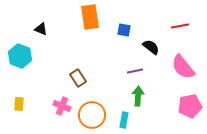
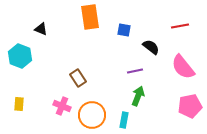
green arrow: rotated 18 degrees clockwise
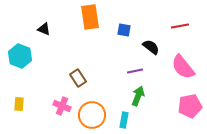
black triangle: moved 3 px right
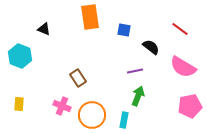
red line: moved 3 px down; rotated 48 degrees clockwise
pink semicircle: rotated 20 degrees counterclockwise
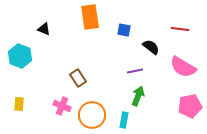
red line: rotated 30 degrees counterclockwise
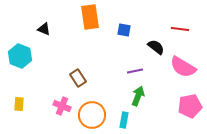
black semicircle: moved 5 px right
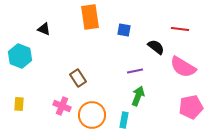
pink pentagon: moved 1 px right, 1 px down
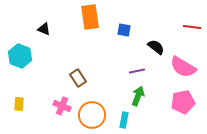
red line: moved 12 px right, 2 px up
purple line: moved 2 px right
pink pentagon: moved 8 px left, 5 px up
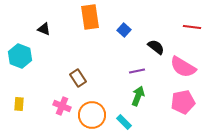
blue square: rotated 32 degrees clockwise
cyan rectangle: moved 2 px down; rotated 56 degrees counterclockwise
